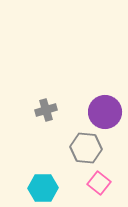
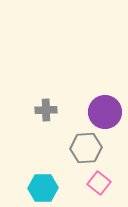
gray cross: rotated 15 degrees clockwise
gray hexagon: rotated 8 degrees counterclockwise
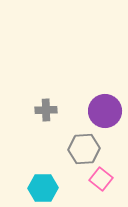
purple circle: moved 1 px up
gray hexagon: moved 2 px left, 1 px down
pink square: moved 2 px right, 4 px up
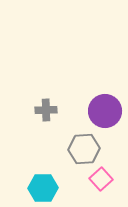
pink square: rotated 10 degrees clockwise
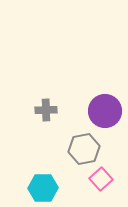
gray hexagon: rotated 8 degrees counterclockwise
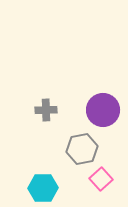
purple circle: moved 2 px left, 1 px up
gray hexagon: moved 2 px left
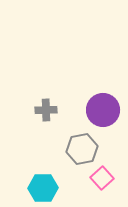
pink square: moved 1 px right, 1 px up
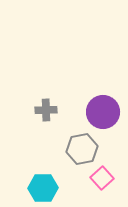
purple circle: moved 2 px down
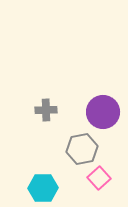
pink square: moved 3 px left
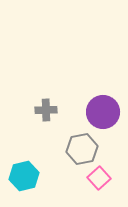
cyan hexagon: moved 19 px left, 12 px up; rotated 12 degrees counterclockwise
